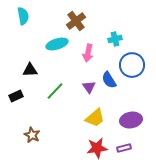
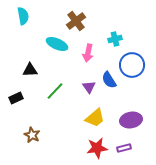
cyan ellipse: rotated 40 degrees clockwise
black rectangle: moved 2 px down
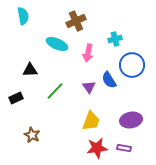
brown cross: rotated 12 degrees clockwise
yellow trapezoid: moved 4 px left, 3 px down; rotated 30 degrees counterclockwise
purple rectangle: rotated 24 degrees clockwise
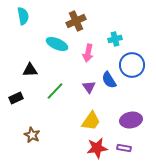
yellow trapezoid: rotated 15 degrees clockwise
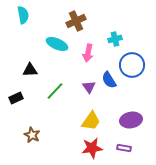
cyan semicircle: moved 1 px up
red star: moved 5 px left
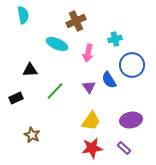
purple rectangle: rotated 32 degrees clockwise
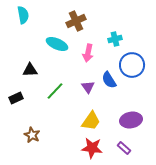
purple triangle: moved 1 px left
red star: rotated 15 degrees clockwise
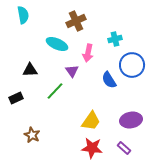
purple triangle: moved 16 px left, 16 px up
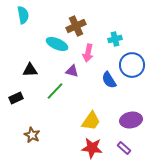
brown cross: moved 5 px down
purple triangle: rotated 40 degrees counterclockwise
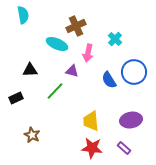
cyan cross: rotated 32 degrees counterclockwise
blue circle: moved 2 px right, 7 px down
yellow trapezoid: rotated 140 degrees clockwise
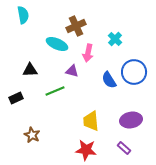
green line: rotated 24 degrees clockwise
red star: moved 6 px left, 2 px down
